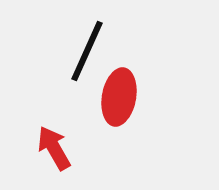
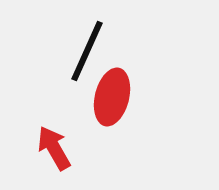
red ellipse: moved 7 px left; rotated 4 degrees clockwise
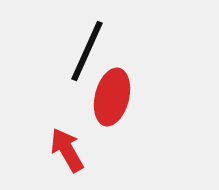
red arrow: moved 13 px right, 2 px down
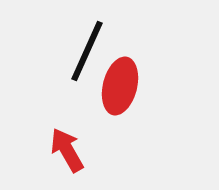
red ellipse: moved 8 px right, 11 px up
